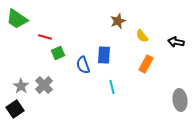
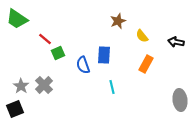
red line: moved 2 px down; rotated 24 degrees clockwise
black square: rotated 12 degrees clockwise
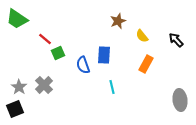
black arrow: moved 2 px up; rotated 35 degrees clockwise
gray star: moved 2 px left, 1 px down
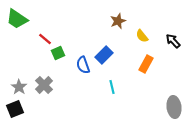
black arrow: moved 3 px left, 1 px down
blue rectangle: rotated 42 degrees clockwise
gray ellipse: moved 6 px left, 7 px down
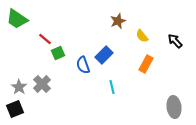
black arrow: moved 2 px right
gray cross: moved 2 px left, 1 px up
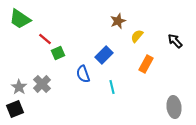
green trapezoid: moved 3 px right
yellow semicircle: moved 5 px left; rotated 80 degrees clockwise
blue semicircle: moved 9 px down
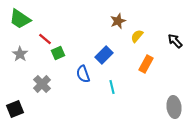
gray star: moved 1 px right, 33 px up
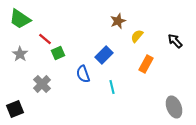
gray ellipse: rotated 15 degrees counterclockwise
